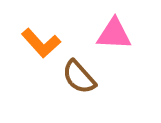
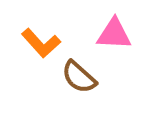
brown semicircle: rotated 6 degrees counterclockwise
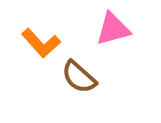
pink triangle: moved 1 px left, 5 px up; rotated 18 degrees counterclockwise
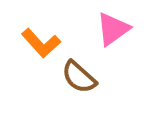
pink triangle: rotated 21 degrees counterclockwise
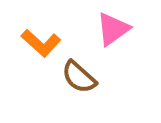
orange L-shape: rotated 6 degrees counterclockwise
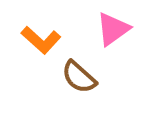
orange L-shape: moved 3 px up
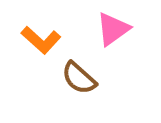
brown semicircle: moved 1 px down
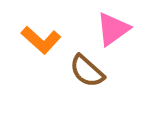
brown semicircle: moved 8 px right, 7 px up
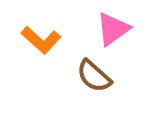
brown semicircle: moved 7 px right, 5 px down
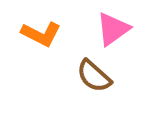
orange L-shape: moved 6 px up; rotated 15 degrees counterclockwise
